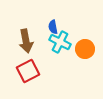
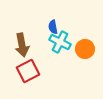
brown arrow: moved 4 px left, 4 px down
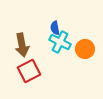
blue semicircle: moved 2 px right, 1 px down
red square: moved 1 px right
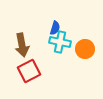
blue semicircle: rotated 152 degrees counterclockwise
cyan cross: rotated 15 degrees counterclockwise
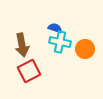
blue semicircle: rotated 88 degrees counterclockwise
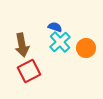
blue semicircle: moved 1 px up
cyan cross: rotated 35 degrees clockwise
orange circle: moved 1 px right, 1 px up
